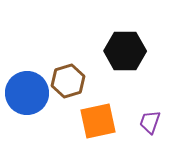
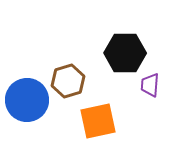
black hexagon: moved 2 px down
blue circle: moved 7 px down
purple trapezoid: moved 37 px up; rotated 15 degrees counterclockwise
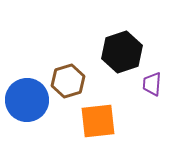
black hexagon: moved 3 px left, 1 px up; rotated 18 degrees counterclockwise
purple trapezoid: moved 2 px right, 1 px up
orange square: rotated 6 degrees clockwise
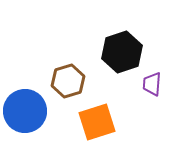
blue circle: moved 2 px left, 11 px down
orange square: moved 1 px left, 1 px down; rotated 12 degrees counterclockwise
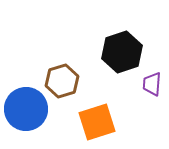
brown hexagon: moved 6 px left
blue circle: moved 1 px right, 2 px up
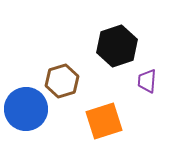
black hexagon: moved 5 px left, 6 px up
purple trapezoid: moved 5 px left, 3 px up
orange square: moved 7 px right, 1 px up
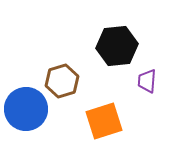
black hexagon: rotated 12 degrees clockwise
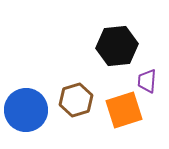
brown hexagon: moved 14 px right, 19 px down
blue circle: moved 1 px down
orange square: moved 20 px right, 11 px up
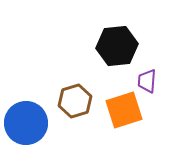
brown hexagon: moved 1 px left, 1 px down
blue circle: moved 13 px down
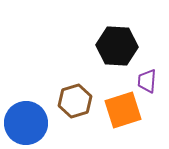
black hexagon: rotated 9 degrees clockwise
orange square: moved 1 px left
